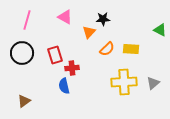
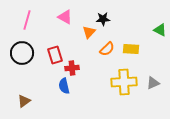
gray triangle: rotated 16 degrees clockwise
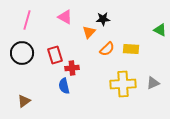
yellow cross: moved 1 px left, 2 px down
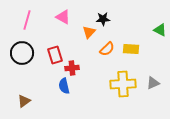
pink triangle: moved 2 px left
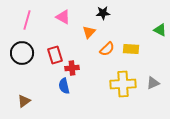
black star: moved 6 px up
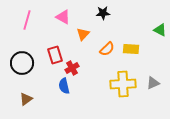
orange triangle: moved 6 px left, 2 px down
black circle: moved 10 px down
red cross: rotated 24 degrees counterclockwise
brown triangle: moved 2 px right, 2 px up
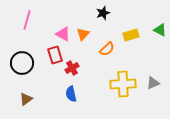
black star: rotated 16 degrees counterclockwise
pink triangle: moved 17 px down
yellow rectangle: moved 14 px up; rotated 21 degrees counterclockwise
blue semicircle: moved 7 px right, 8 px down
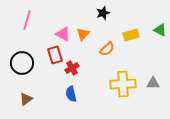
gray triangle: rotated 24 degrees clockwise
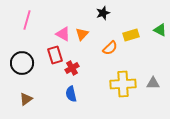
orange triangle: moved 1 px left
orange semicircle: moved 3 px right, 1 px up
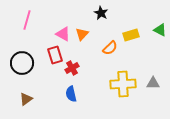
black star: moved 2 px left; rotated 24 degrees counterclockwise
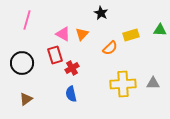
green triangle: rotated 24 degrees counterclockwise
